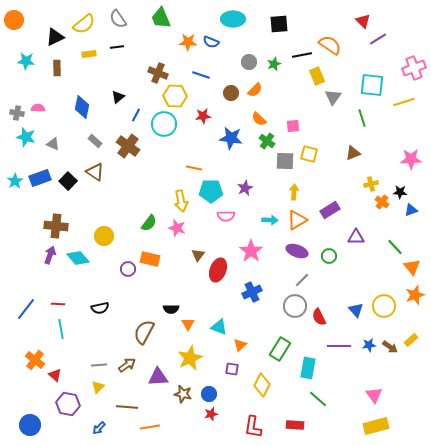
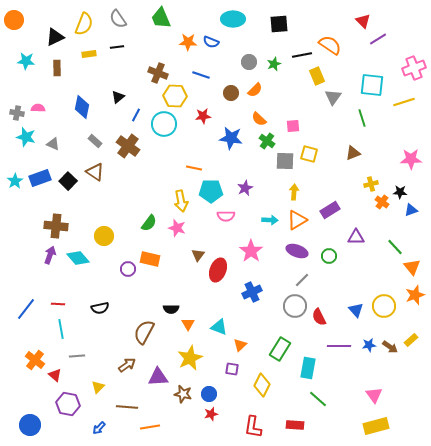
yellow semicircle at (84, 24): rotated 30 degrees counterclockwise
gray line at (99, 365): moved 22 px left, 9 px up
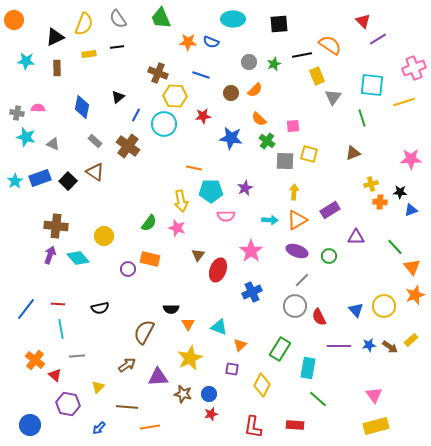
orange cross at (382, 202): moved 2 px left; rotated 32 degrees counterclockwise
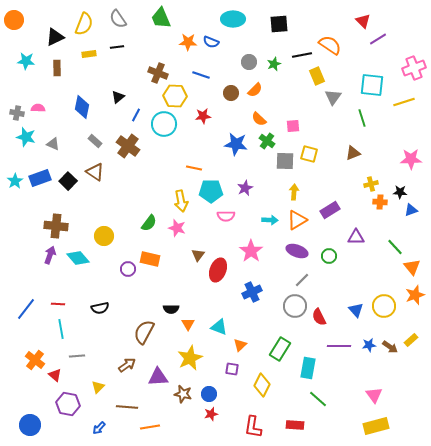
blue star at (231, 138): moved 5 px right, 6 px down
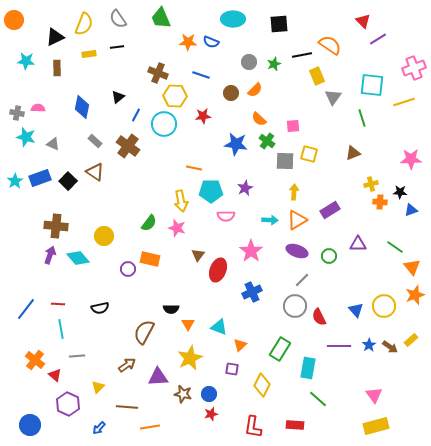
purple triangle at (356, 237): moved 2 px right, 7 px down
green line at (395, 247): rotated 12 degrees counterclockwise
blue star at (369, 345): rotated 24 degrees counterclockwise
purple hexagon at (68, 404): rotated 15 degrees clockwise
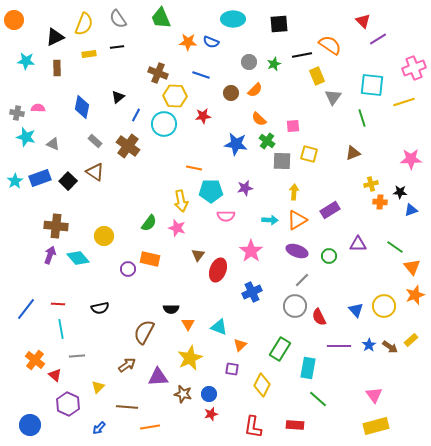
gray square at (285, 161): moved 3 px left
purple star at (245, 188): rotated 14 degrees clockwise
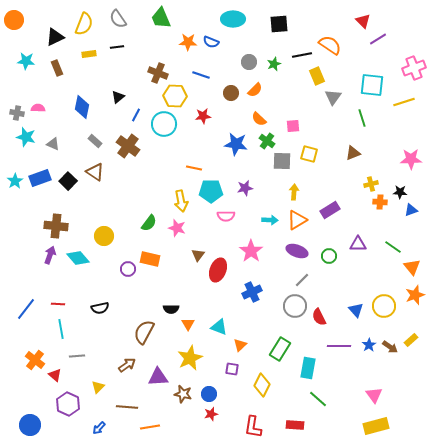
brown rectangle at (57, 68): rotated 21 degrees counterclockwise
green line at (395, 247): moved 2 px left
